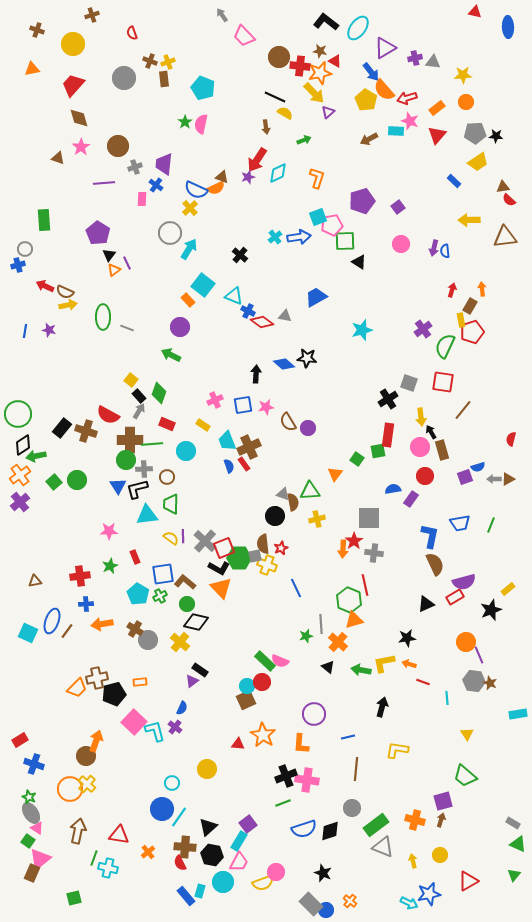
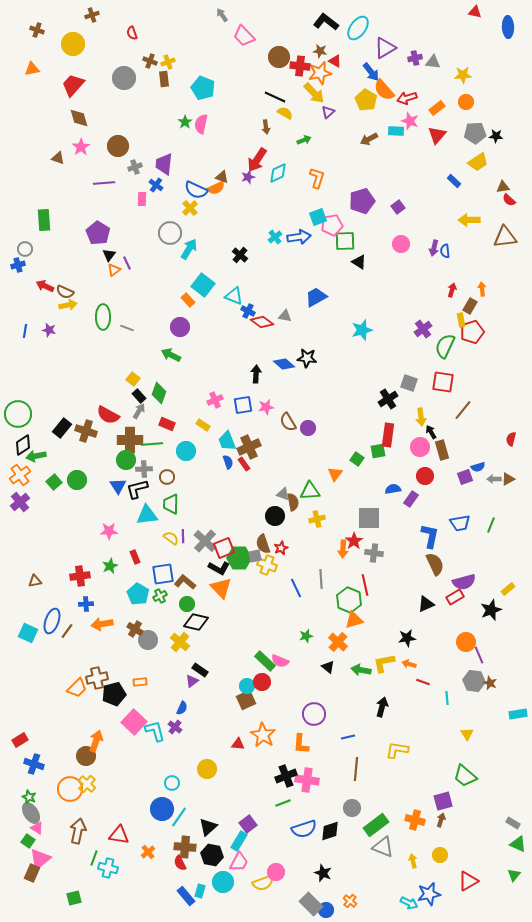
yellow square at (131, 380): moved 2 px right, 1 px up
blue semicircle at (229, 466): moved 1 px left, 4 px up
brown semicircle at (263, 544): rotated 12 degrees counterclockwise
gray line at (321, 624): moved 45 px up
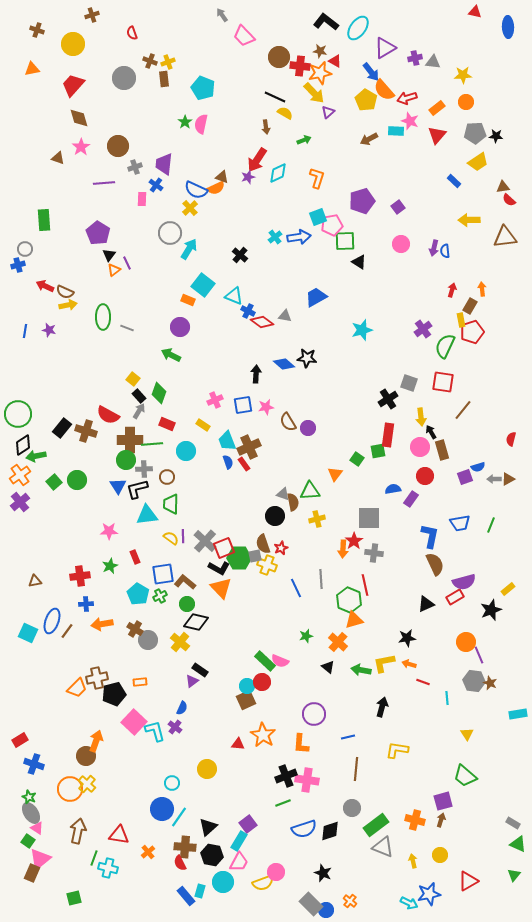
orange rectangle at (188, 300): rotated 24 degrees counterclockwise
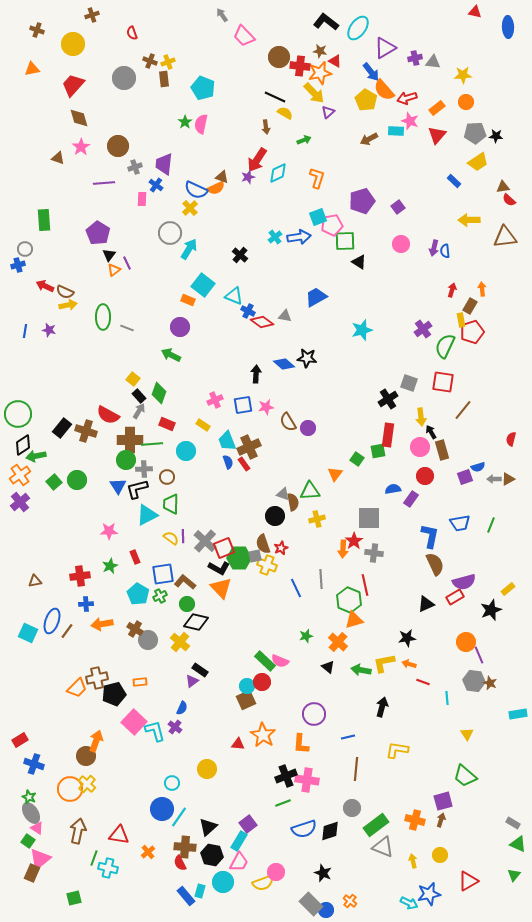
cyan triangle at (147, 515): rotated 20 degrees counterclockwise
